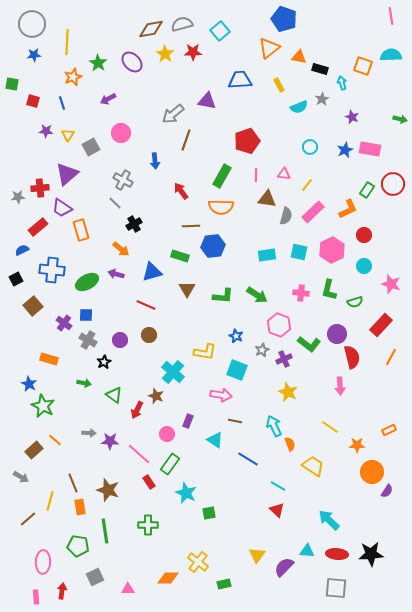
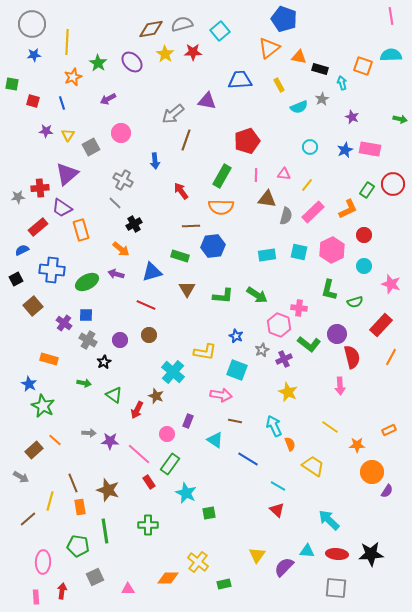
pink cross at (301, 293): moved 2 px left, 15 px down
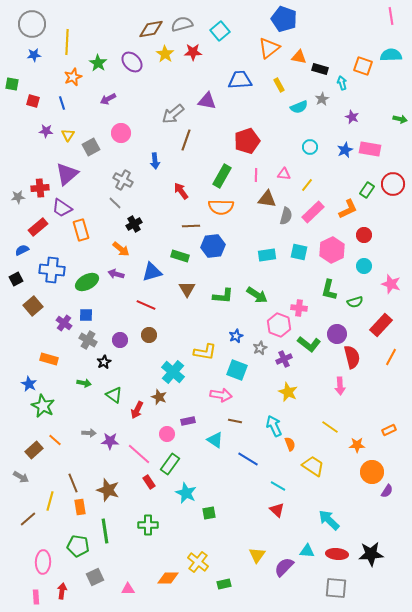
blue star at (236, 336): rotated 24 degrees clockwise
gray star at (262, 350): moved 2 px left, 2 px up
brown star at (156, 396): moved 3 px right, 1 px down
purple rectangle at (188, 421): rotated 56 degrees clockwise
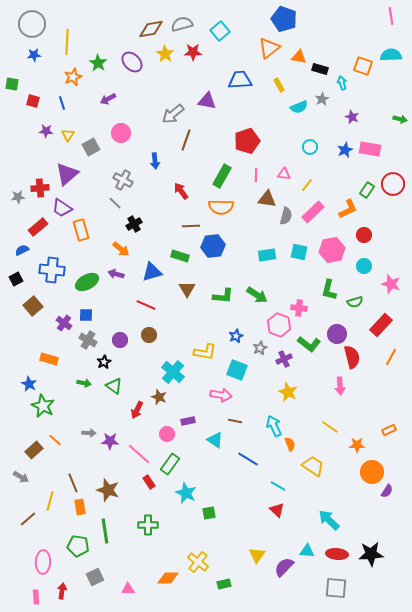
pink hexagon at (332, 250): rotated 15 degrees clockwise
green triangle at (114, 395): moved 9 px up
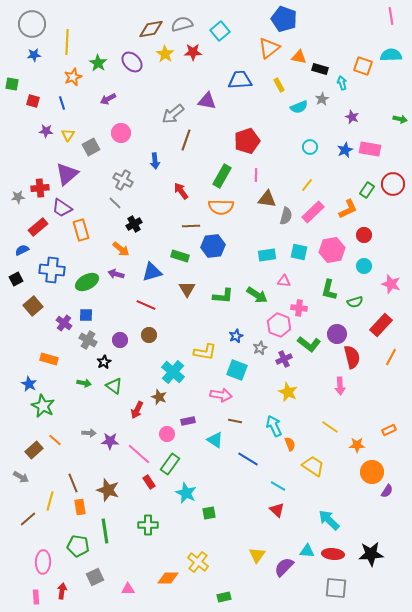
pink triangle at (284, 174): moved 107 px down
red ellipse at (337, 554): moved 4 px left
green rectangle at (224, 584): moved 13 px down
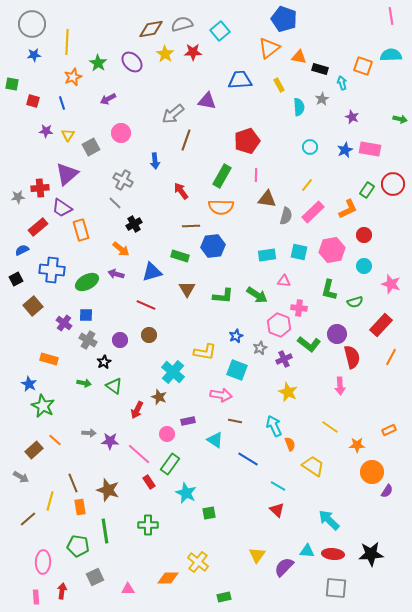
cyan semicircle at (299, 107): rotated 72 degrees counterclockwise
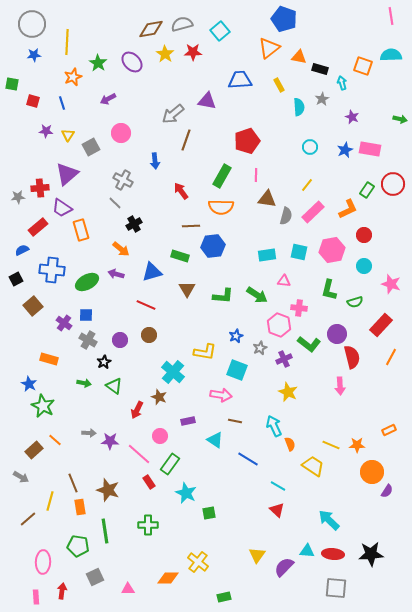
yellow line at (330, 427): moved 1 px right, 18 px down; rotated 12 degrees counterclockwise
pink circle at (167, 434): moved 7 px left, 2 px down
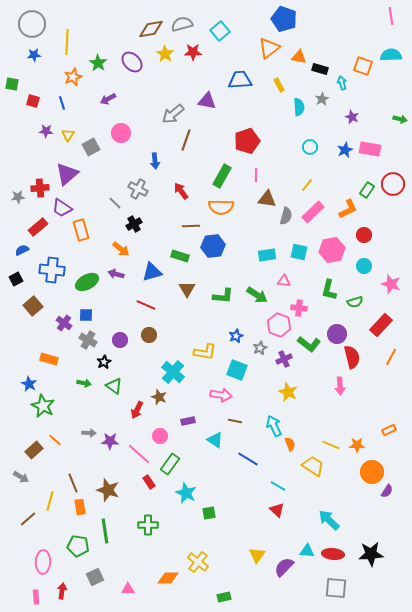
gray cross at (123, 180): moved 15 px right, 9 px down
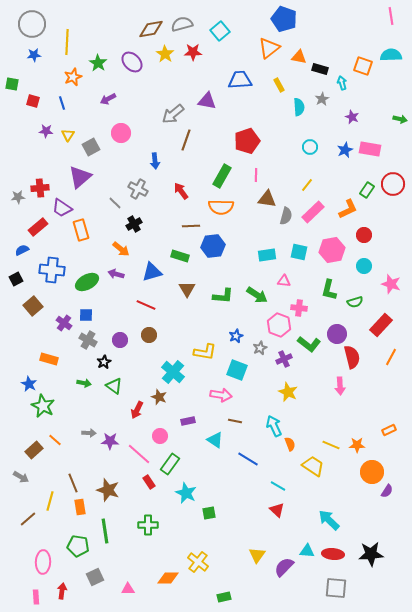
purple triangle at (67, 174): moved 13 px right, 3 px down
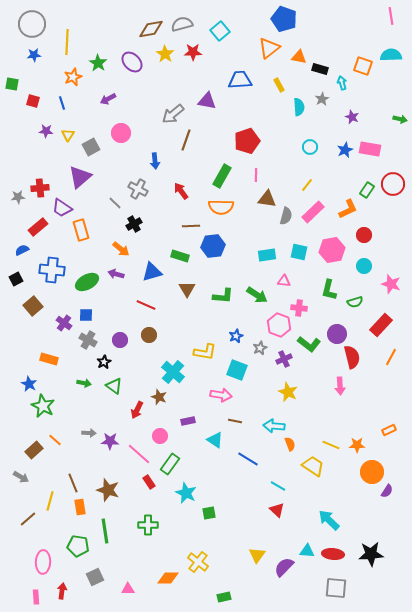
cyan arrow at (274, 426): rotated 60 degrees counterclockwise
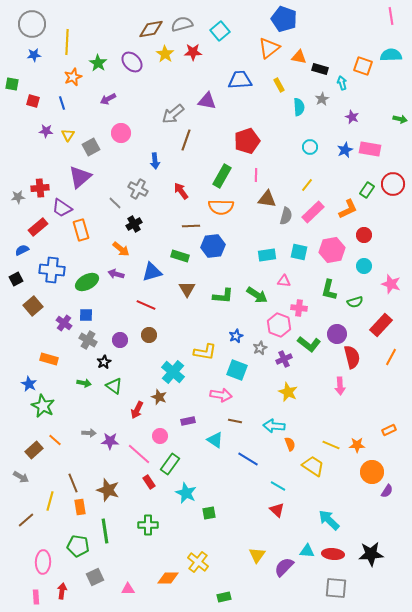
brown line at (28, 519): moved 2 px left, 1 px down
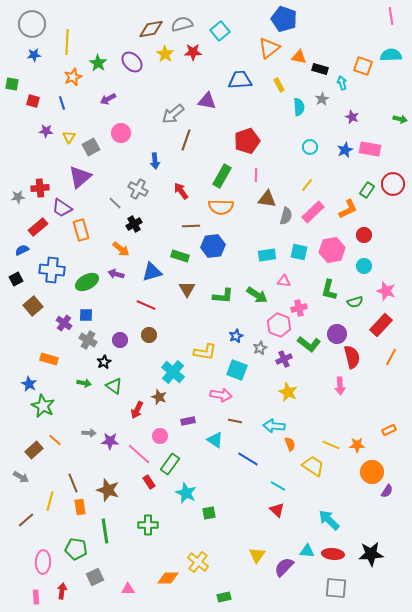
yellow triangle at (68, 135): moved 1 px right, 2 px down
pink star at (391, 284): moved 5 px left, 7 px down
pink cross at (299, 308): rotated 21 degrees counterclockwise
green pentagon at (78, 546): moved 2 px left, 3 px down
